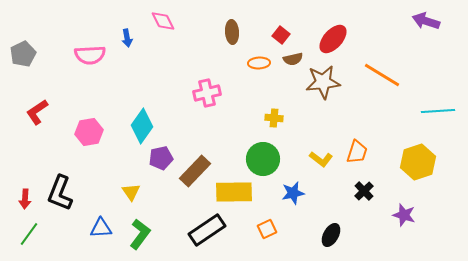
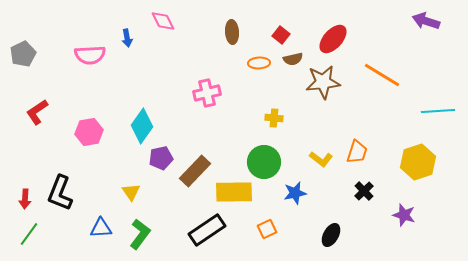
green circle: moved 1 px right, 3 px down
blue star: moved 2 px right
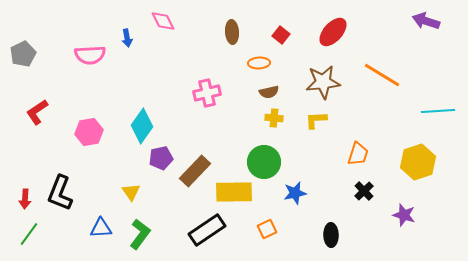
red ellipse: moved 7 px up
brown semicircle: moved 24 px left, 33 px down
orange trapezoid: moved 1 px right, 2 px down
yellow L-shape: moved 5 px left, 39 px up; rotated 140 degrees clockwise
black ellipse: rotated 30 degrees counterclockwise
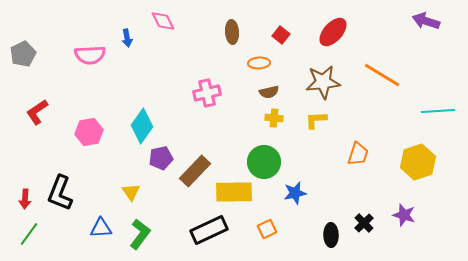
black cross: moved 32 px down
black rectangle: moved 2 px right; rotated 9 degrees clockwise
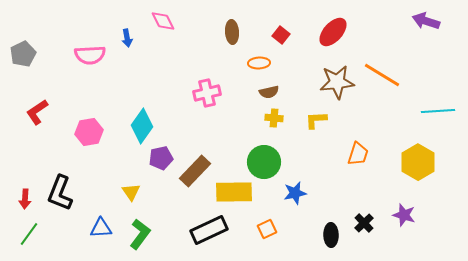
brown star: moved 14 px right
yellow hexagon: rotated 12 degrees counterclockwise
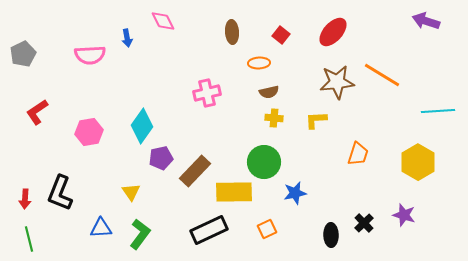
green line: moved 5 px down; rotated 50 degrees counterclockwise
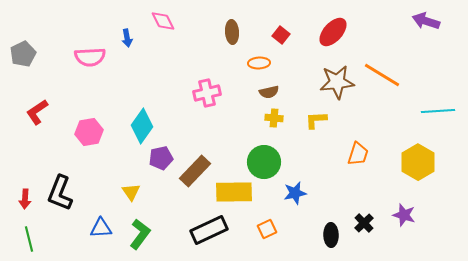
pink semicircle: moved 2 px down
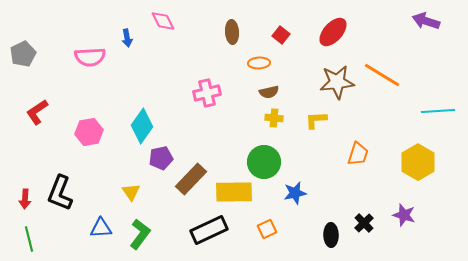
brown rectangle: moved 4 px left, 8 px down
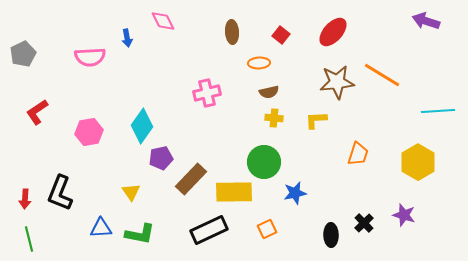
green L-shape: rotated 64 degrees clockwise
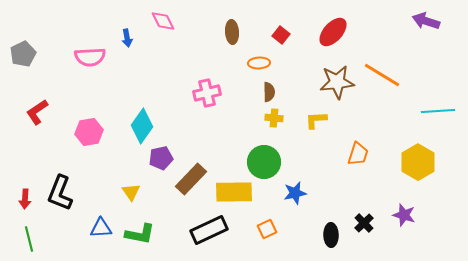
brown semicircle: rotated 78 degrees counterclockwise
